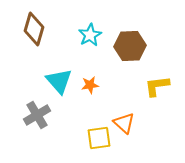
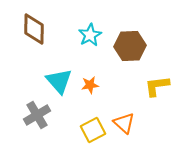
brown diamond: rotated 16 degrees counterclockwise
yellow square: moved 6 px left, 8 px up; rotated 20 degrees counterclockwise
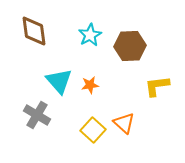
brown diamond: moved 2 px down; rotated 8 degrees counterclockwise
gray cross: rotated 28 degrees counterclockwise
yellow square: rotated 20 degrees counterclockwise
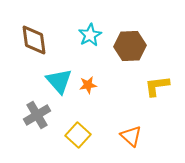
brown diamond: moved 9 px down
orange star: moved 2 px left
gray cross: rotated 28 degrees clockwise
orange triangle: moved 7 px right, 13 px down
yellow square: moved 15 px left, 5 px down
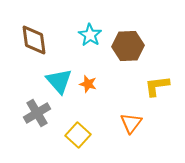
cyan star: rotated 10 degrees counterclockwise
brown hexagon: moved 2 px left
orange star: moved 1 px up; rotated 24 degrees clockwise
gray cross: moved 2 px up
orange triangle: moved 13 px up; rotated 25 degrees clockwise
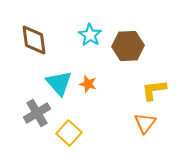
cyan triangle: moved 2 px down
yellow L-shape: moved 3 px left, 4 px down
orange triangle: moved 14 px right
yellow square: moved 9 px left, 2 px up
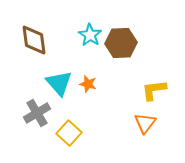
brown hexagon: moved 7 px left, 3 px up
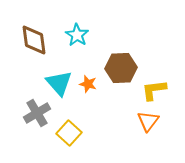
cyan star: moved 13 px left
brown hexagon: moved 25 px down
orange triangle: moved 3 px right, 2 px up
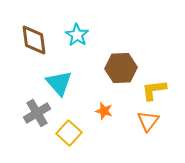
orange star: moved 16 px right, 27 px down
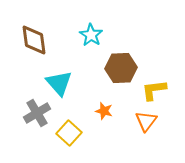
cyan star: moved 14 px right
orange triangle: moved 2 px left
